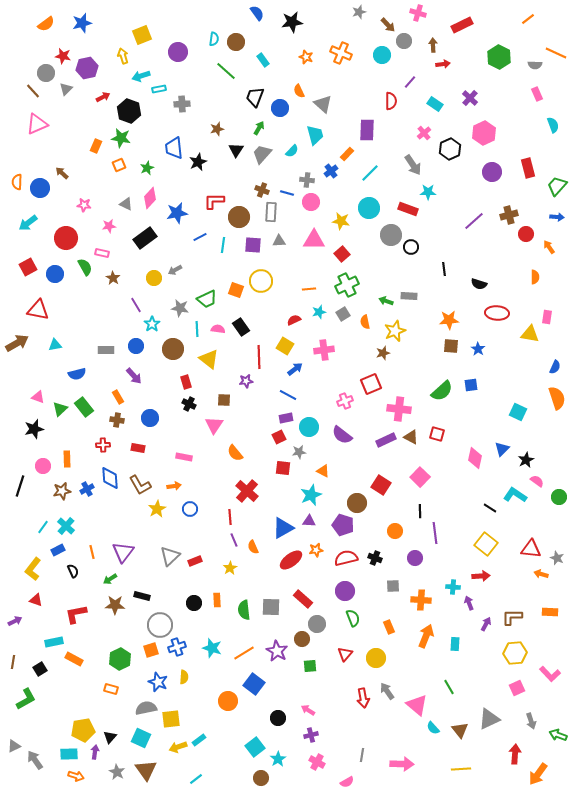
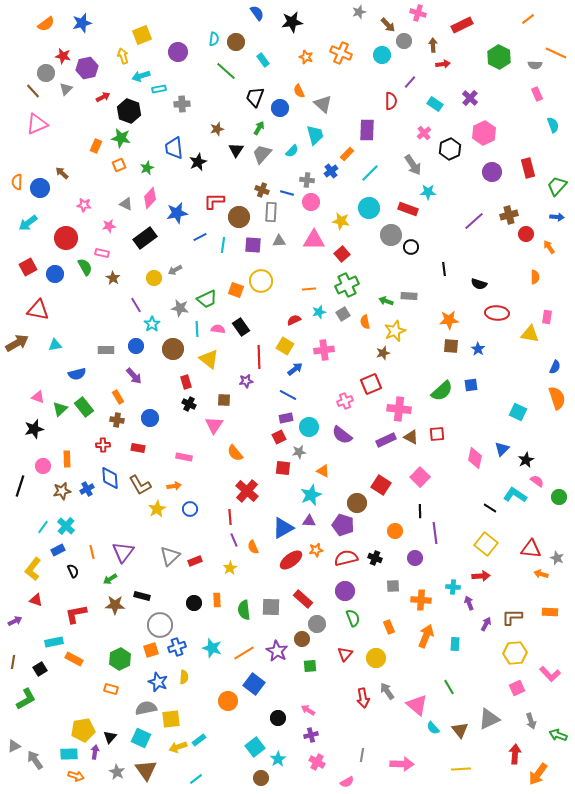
red square at (437, 434): rotated 21 degrees counterclockwise
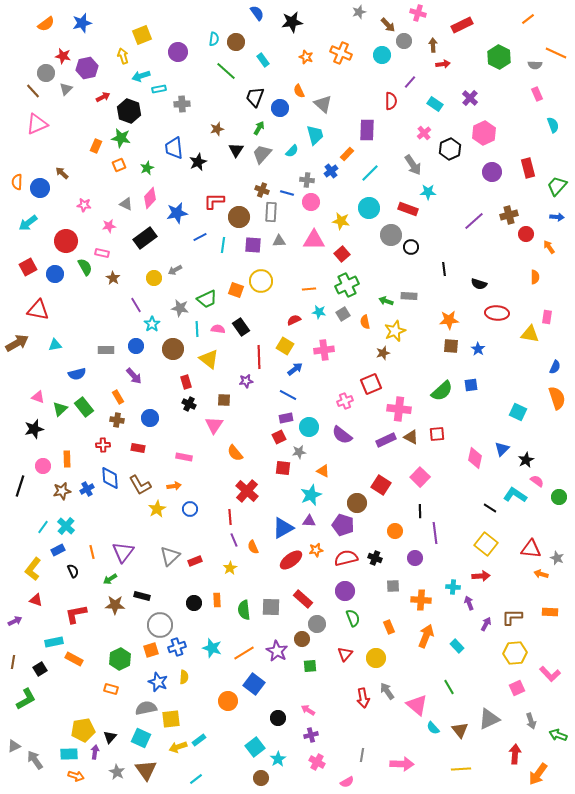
red circle at (66, 238): moved 3 px down
cyan star at (319, 312): rotated 24 degrees clockwise
cyan rectangle at (455, 644): moved 2 px right, 2 px down; rotated 48 degrees counterclockwise
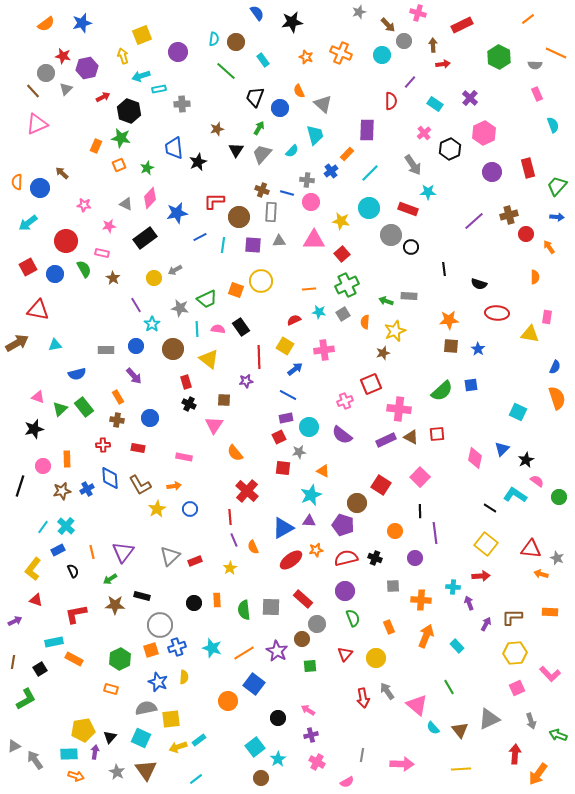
green semicircle at (85, 267): moved 1 px left, 2 px down
orange semicircle at (365, 322): rotated 16 degrees clockwise
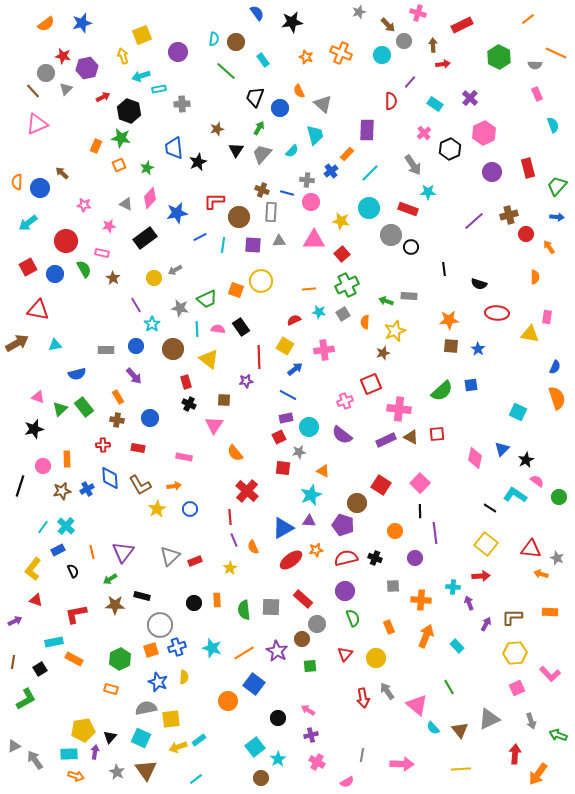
pink square at (420, 477): moved 6 px down
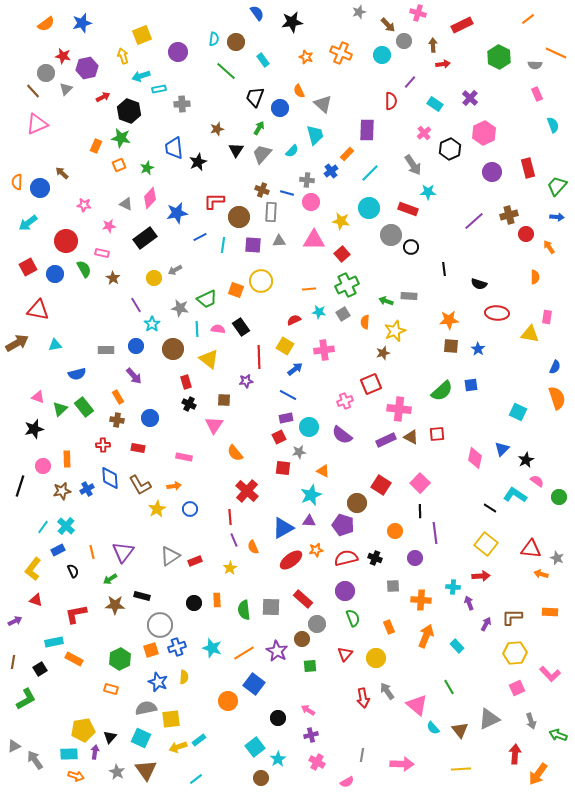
gray triangle at (170, 556): rotated 10 degrees clockwise
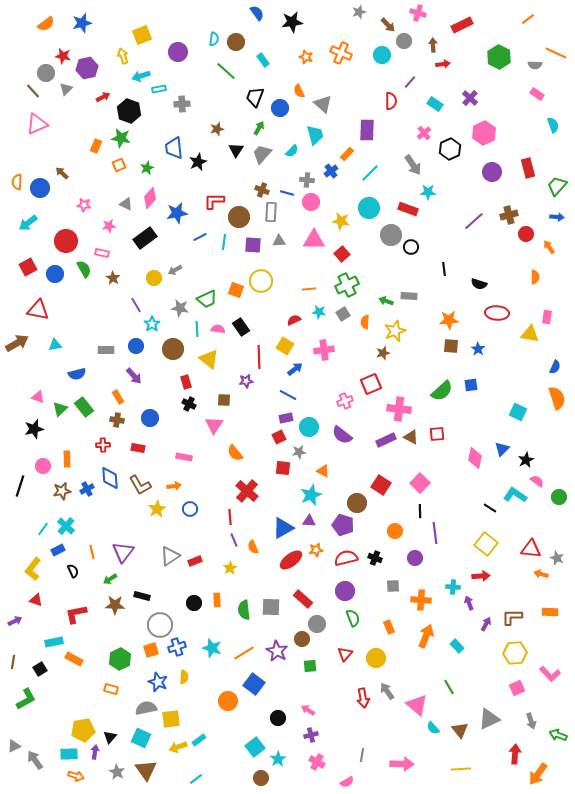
pink rectangle at (537, 94): rotated 32 degrees counterclockwise
cyan line at (223, 245): moved 1 px right, 3 px up
cyan line at (43, 527): moved 2 px down
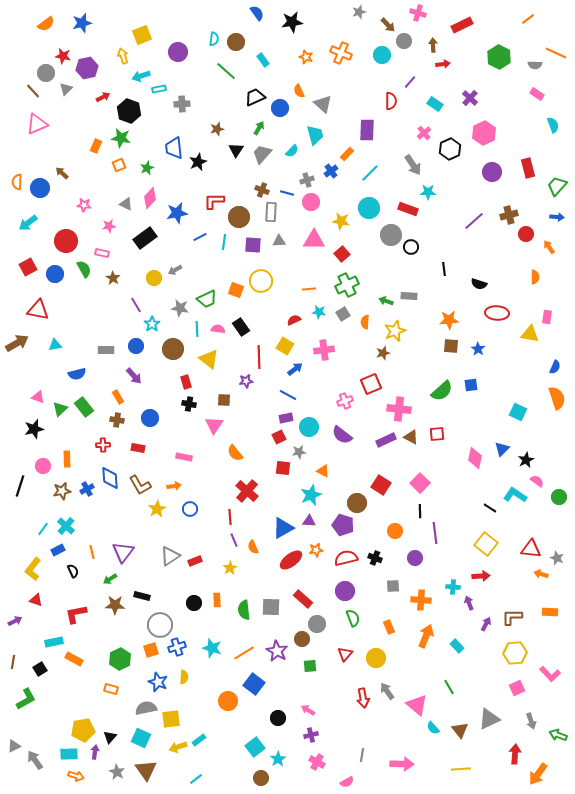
black trapezoid at (255, 97): rotated 45 degrees clockwise
gray cross at (307, 180): rotated 24 degrees counterclockwise
black cross at (189, 404): rotated 16 degrees counterclockwise
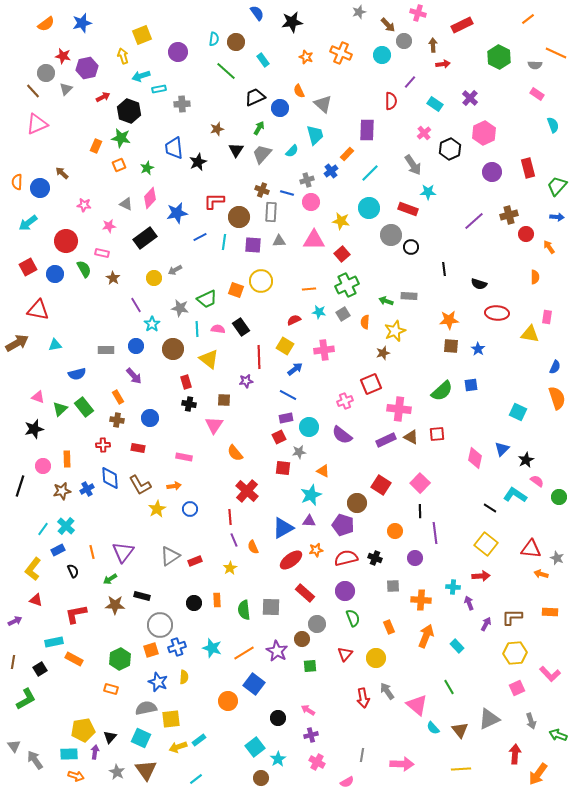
red rectangle at (303, 599): moved 2 px right, 6 px up
gray triangle at (14, 746): rotated 40 degrees counterclockwise
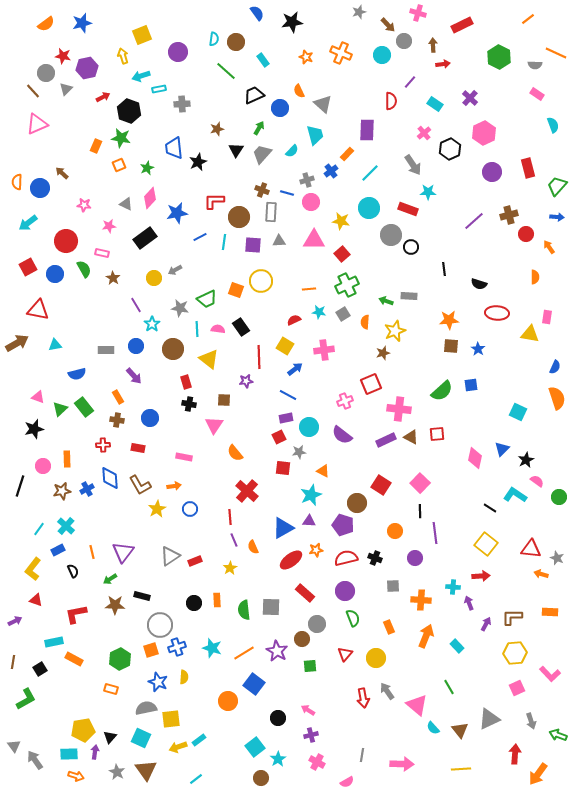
black trapezoid at (255, 97): moved 1 px left, 2 px up
cyan line at (43, 529): moved 4 px left
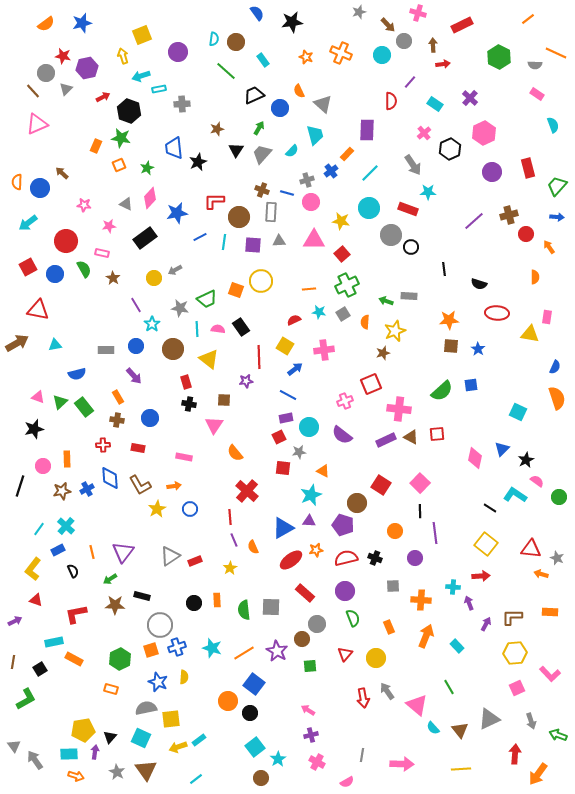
green triangle at (60, 409): moved 7 px up
black circle at (278, 718): moved 28 px left, 5 px up
